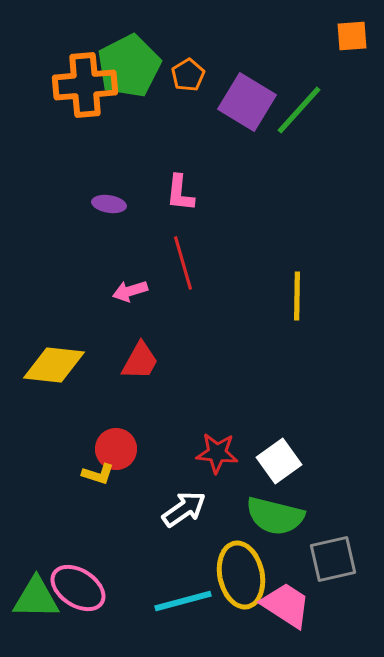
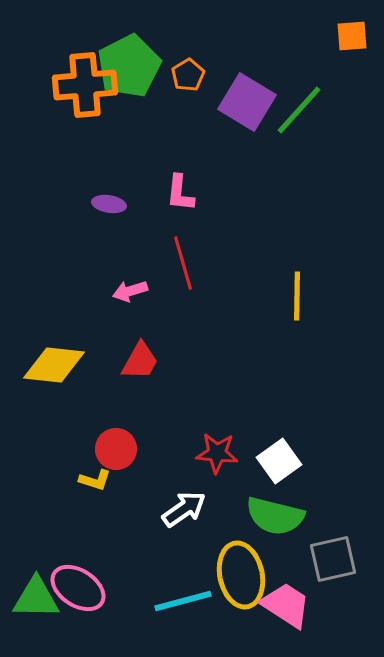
yellow L-shape: moved 3 px left, 6 px down
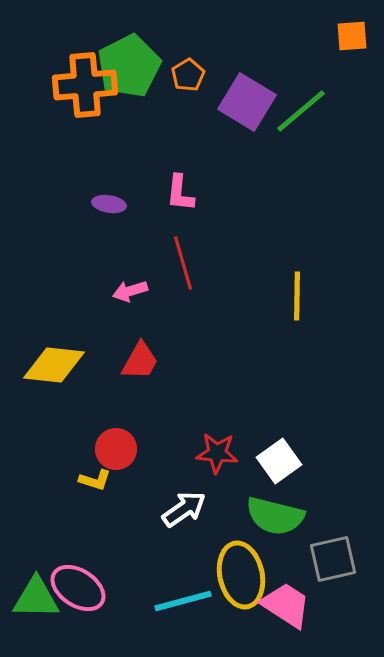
green line: moved 2 px right, 1 px down; rotated 8 degrees clockwise
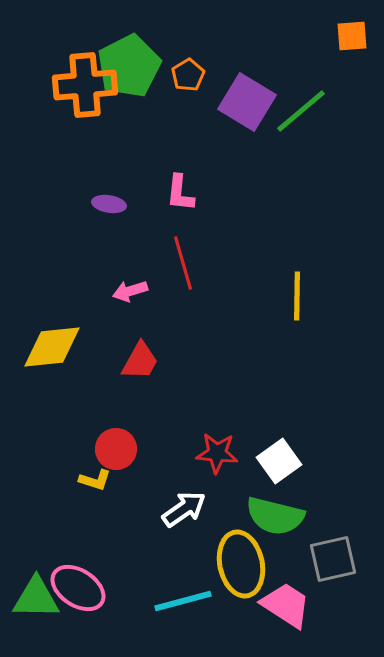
yellow diamond: moved 2 px left, 18 px up; rotated 12 degrees counterclockwise
yellow ellipse: moved 11 px up
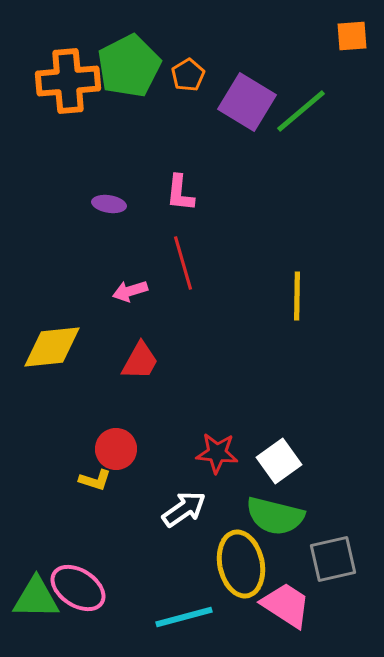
orange cross: moved 17 px left, 4 px up
cyan line: moved 1 px right, 16 px down
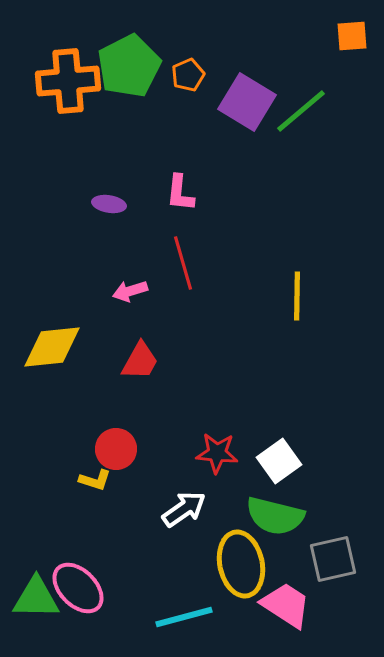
orange pentagon: rotated 8 degrees clockwise
pink ellipse: rotated 12 degrees clockwise
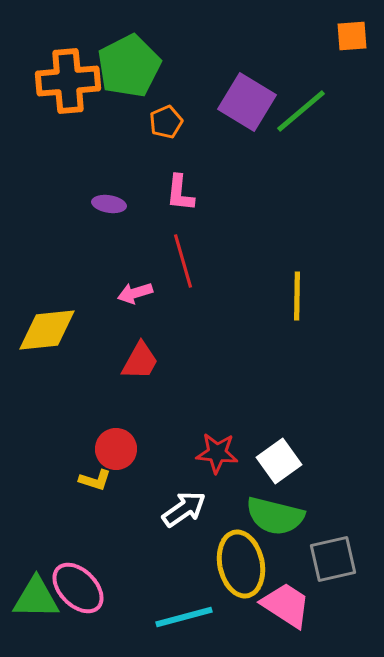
orange pentagon: moved 22 px left, 47 px down
red line: moved 2 px up
pink arrow: moved 5 px right, 2 px down
yellow diamond: moved 5 px left, 17 px up
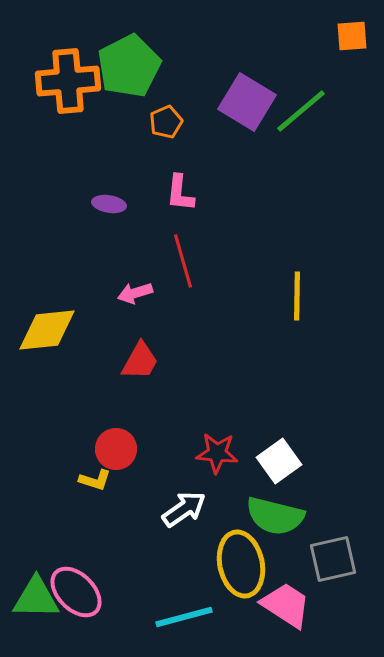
pink ellipse: moved 2 px left, 4 px down
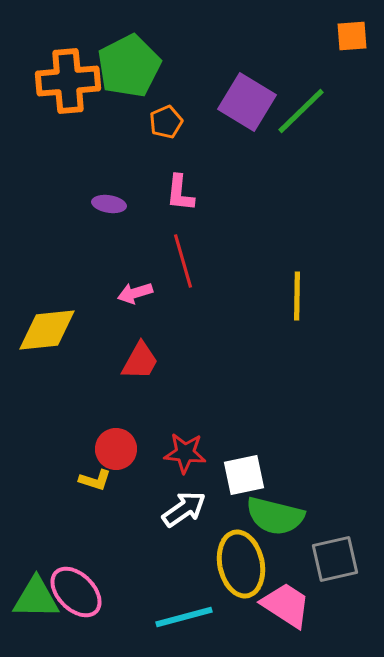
green line: rotated 4 degrees counterclockwise
red star: moved 32 px left
white square: moved 35 px left, 14 px down; rotated 24 degrees clockwise
gray square: moved 2 px right
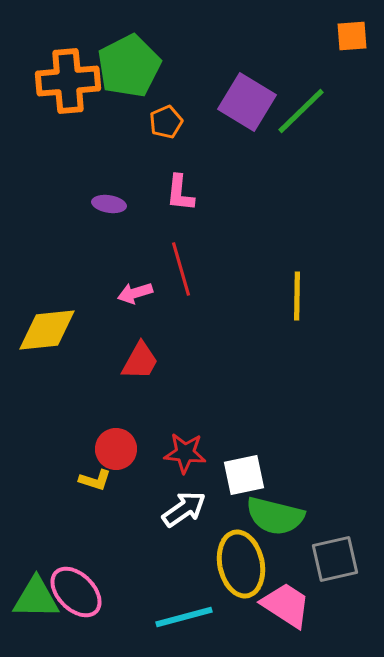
red line: moved 2 px left, 8 px down
